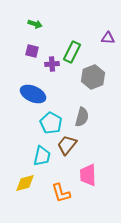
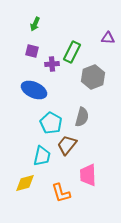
green arrow: rotated 96 degrees clockwise
blue ellipse: moved 1 px right, 4 px up
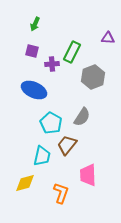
gray semicircle: rotated 18 degrees clockwise
orange L-shape: rotated 145 degrees counterclockwise
